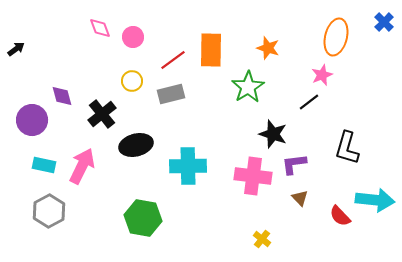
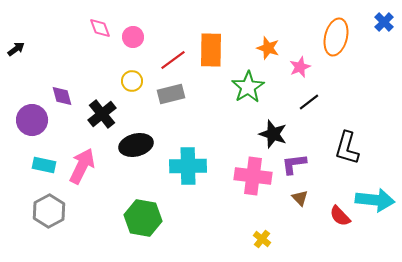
pink star: moved 22 px left, 8 px up
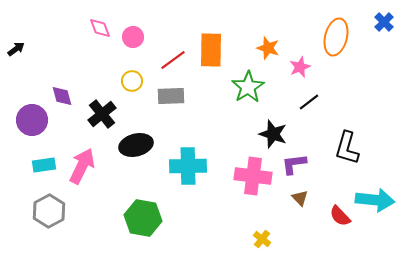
gray rectangle: moved 2 px down; rotated 12 degrees clockwise
cyan rectangle: rotated 20 degrees counterclockwise
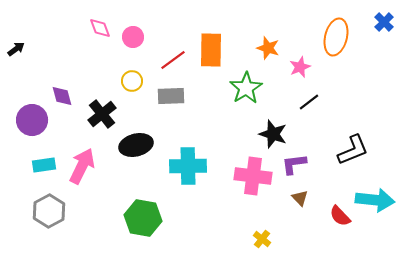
green star: moved 2 px left, 1 px down
black L-shape: moved 6 px right, 2 px down; rotated 128 degrees counterclockwise
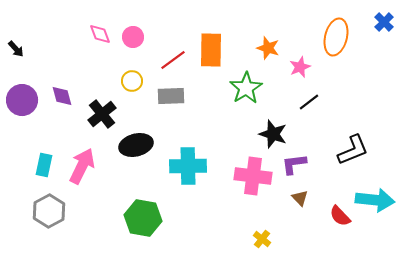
pink diamond: moved 6 px down
black arrow: rotated 84 degrees clockwise
purple circle: moved 10 px left, 20 px up
cyan rectangle: rotated 70 degrees counterclockwise
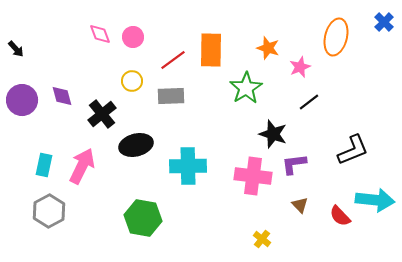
brown triangle: moved 7 px down
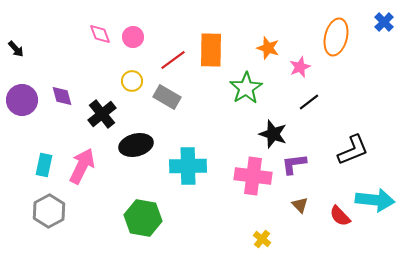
gray rectangle: moved 4 px left, 1 px down; rotated 32 degrees clockwise
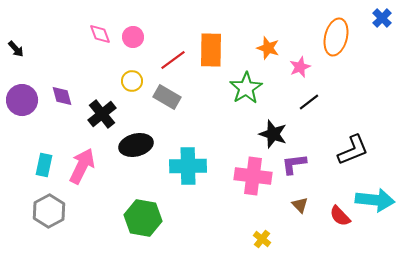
blue cross: moved 2 px left, 4 px up
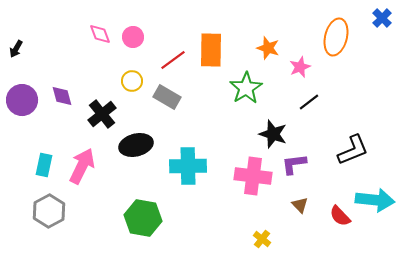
black arrow: rotated 72 degrees clockwise
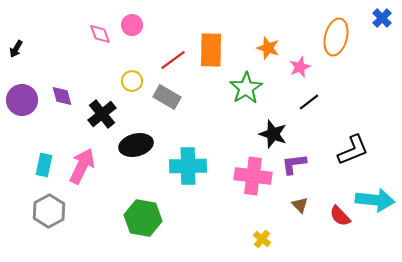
pink circle: moved 1 px left, 12 px up
